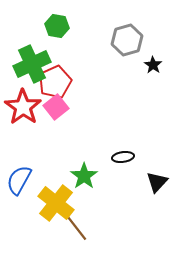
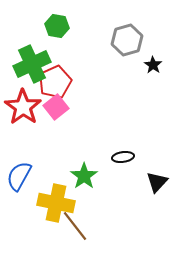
blue semicircle: moved 4 px up
yellow cross: rotated 27 degrees counterclockwise
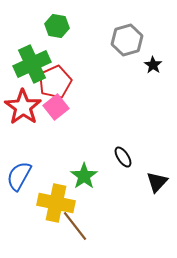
black ellipse: rotated 65 degrees clockwise
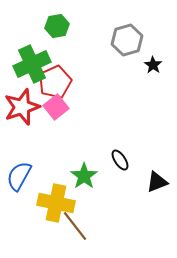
green hexagon: rotated 20 degrees counterclockwise
red star: moved 1 px left; rotated 18 degrees clockwise
black ellipse: moved 3 px left, 3 px down
black triangle: rotated 25 degrees clockwise
